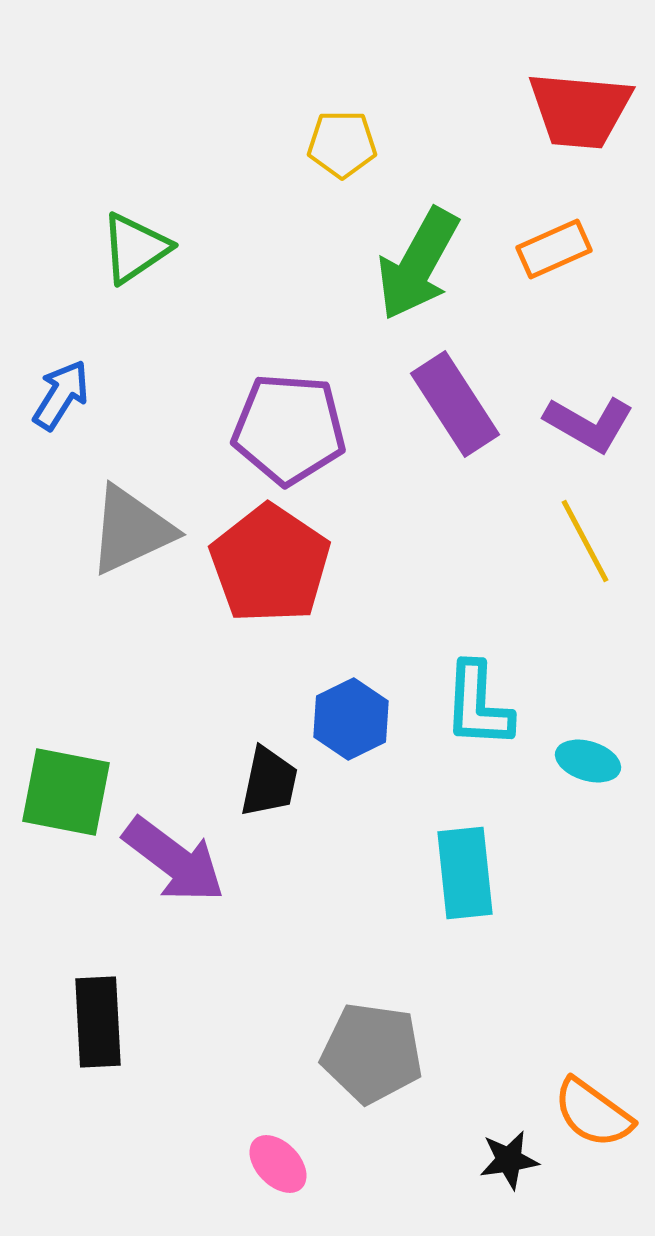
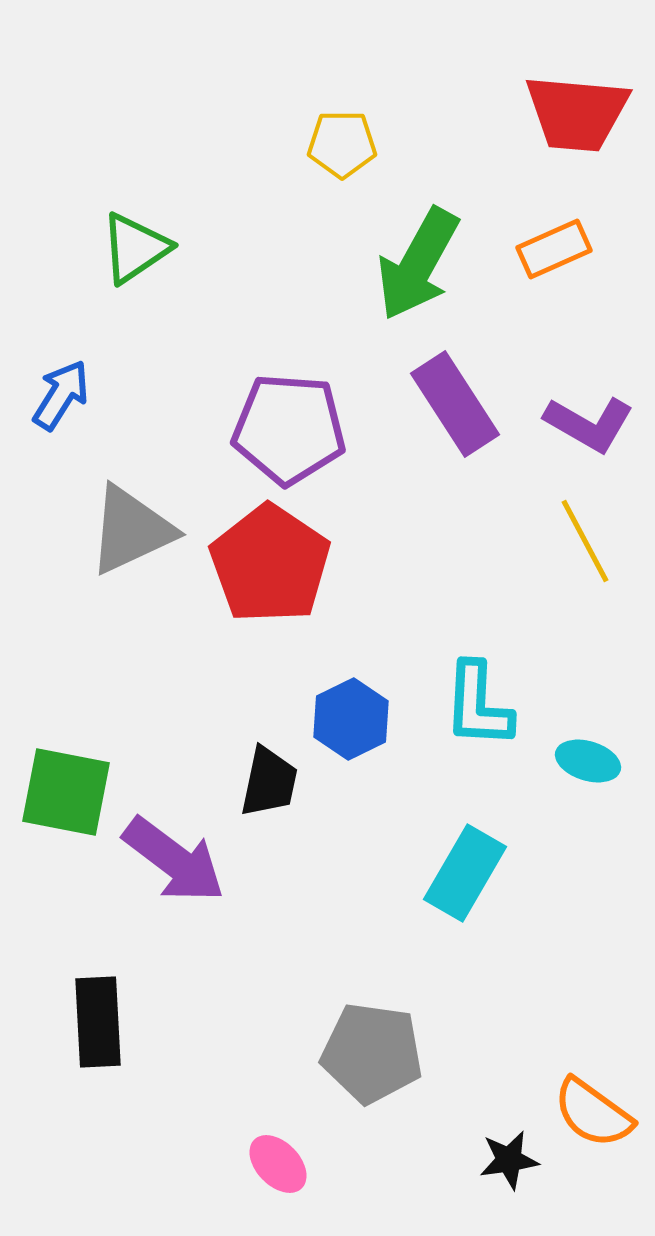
red trapezoid: moved 3 px left, 3 px down
cyan rectangle: rotated 36 degrees clockwise
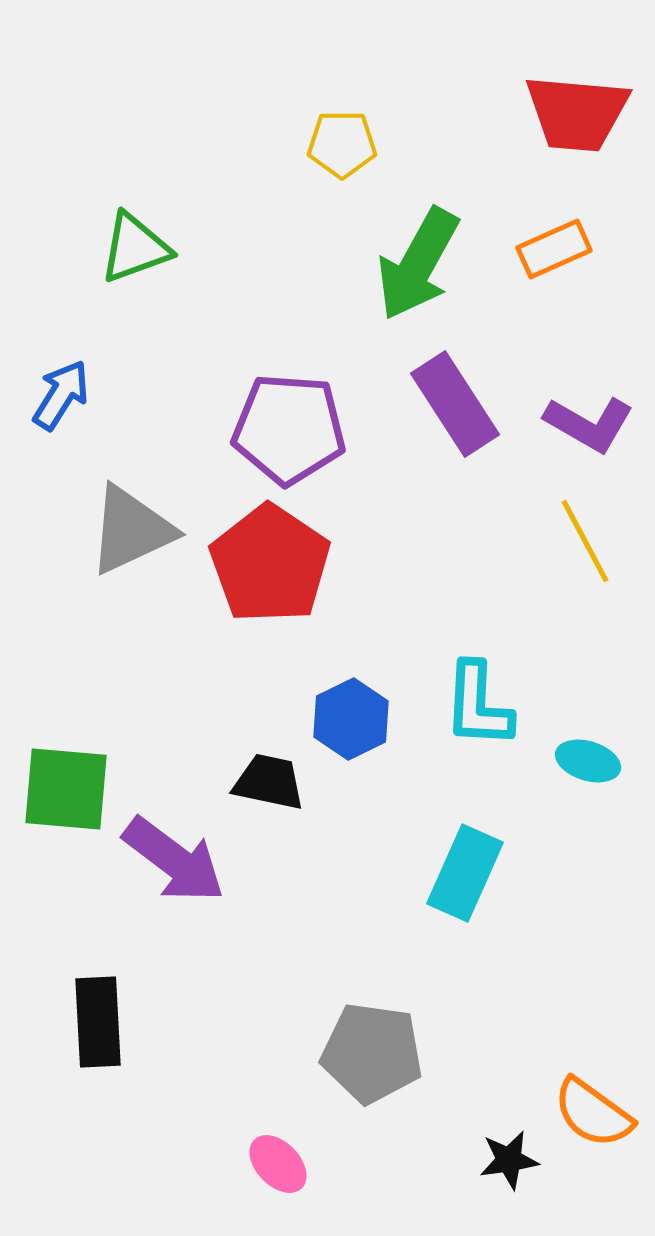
green triangle: rotated 14 degrees clockwise
black trapezoid: rotated 90 degrees counterclockwise
green square: moved 3 px up; rotated 6 degrees counterclockwise
cyan rectangle: rotated 6 degrees counterclockwise
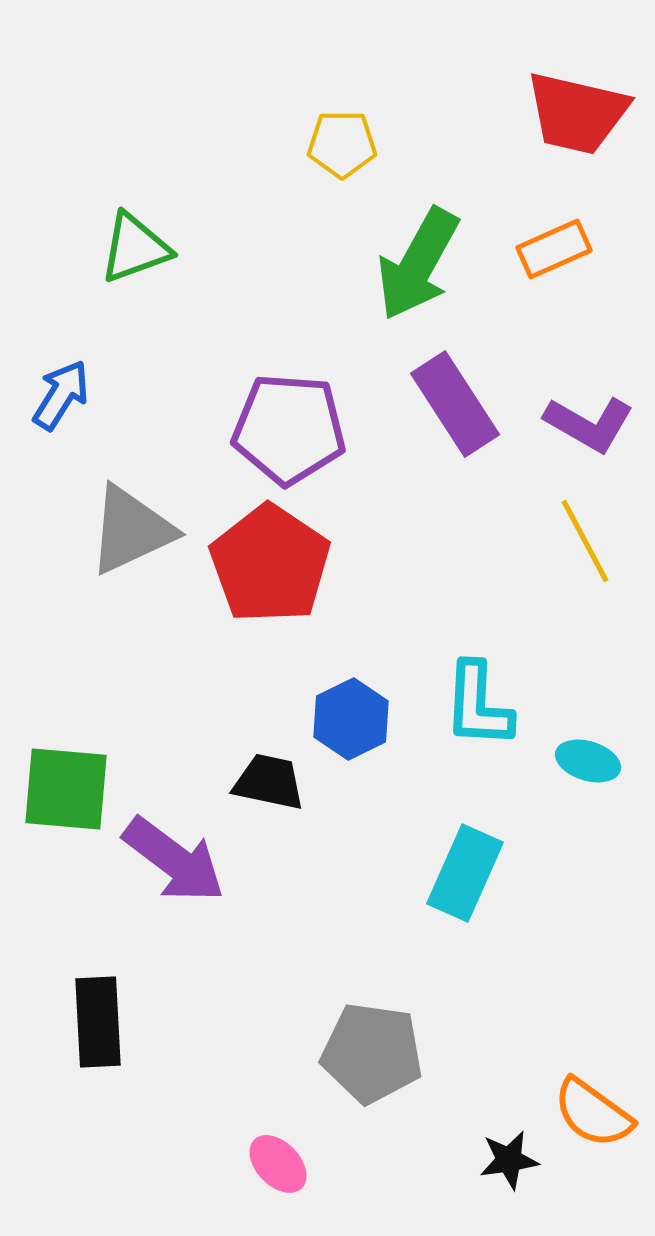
red trapezoid: rotated 8 degrees clockwise
